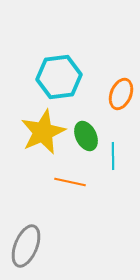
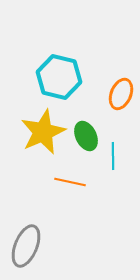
cyan hexagon: rotated 21 degrees clockwise
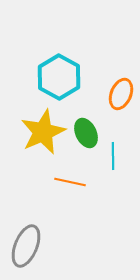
cyan hexagon: rotated 15 degrees clockwise
green ellipse: moved 3 px up
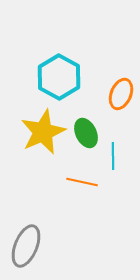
orange line: moved 12 px right
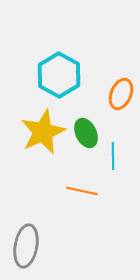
cyan hexagon: moved 2 px up
orange line: moved 9 px down
gray ellipse: rotated 12 degrees counterclockwise
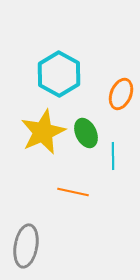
cyan hexagon: moved 1 px up
orange line: moved 9 px left, 1 px down
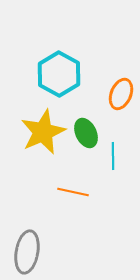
gray ellipse: moved 1 px right, 6 px down
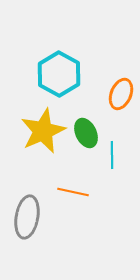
yellow star: moved 1 px up
cyan line: moved 1 px left, 1 px up
gray ellipse: moved 35 px up
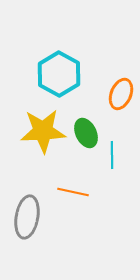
yellow star: rotated 21 degrees clockwise
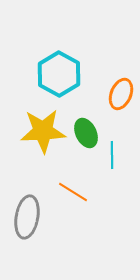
orange line: rotated 20 degrees clockwise
